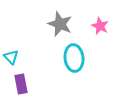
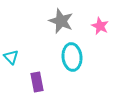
gray star: moved 1 px right, 3 px up
cyan ellipse: moved 2 px left, 1 px up
purple rectangle: moved 16 px right, 2 px up
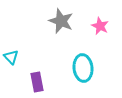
cyan ellipse: moved 11 px right, 11 px down
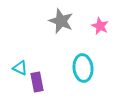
cyan triangle: moved 9 px right, 11 px down; rotated 21 degrees counterclockwise
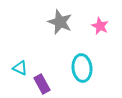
gray star: moved 1 px left, 1 px down
cyan ellipse: moved 1 px left
purple rectangle: moved 5 px right, 2 px down; rotated 18 degrees counterclockwise
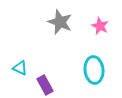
cyan ellipse: moved 12 px right, 2 px down
purple rectangle: moved 3 px right, 1 px down
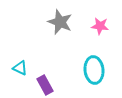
pink star: rotated 18 degrees counterclockwise
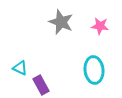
gray star: moved 1 px right
purple rectangle: moved 4 px left
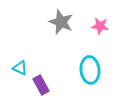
cyan ellipse: moved 4 px left
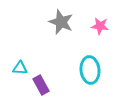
cyan triangle: rotated 21 degrees counterclockwise
